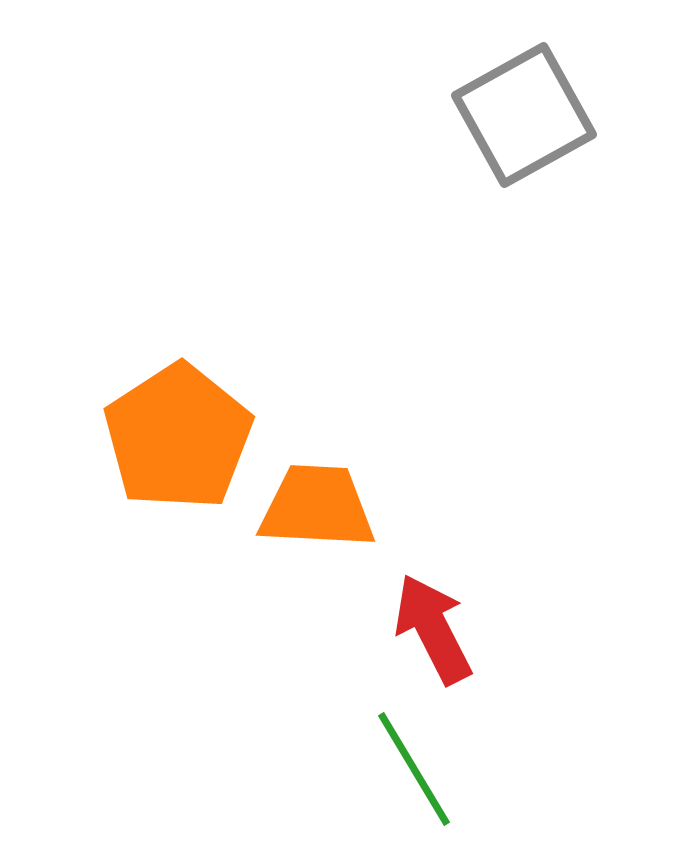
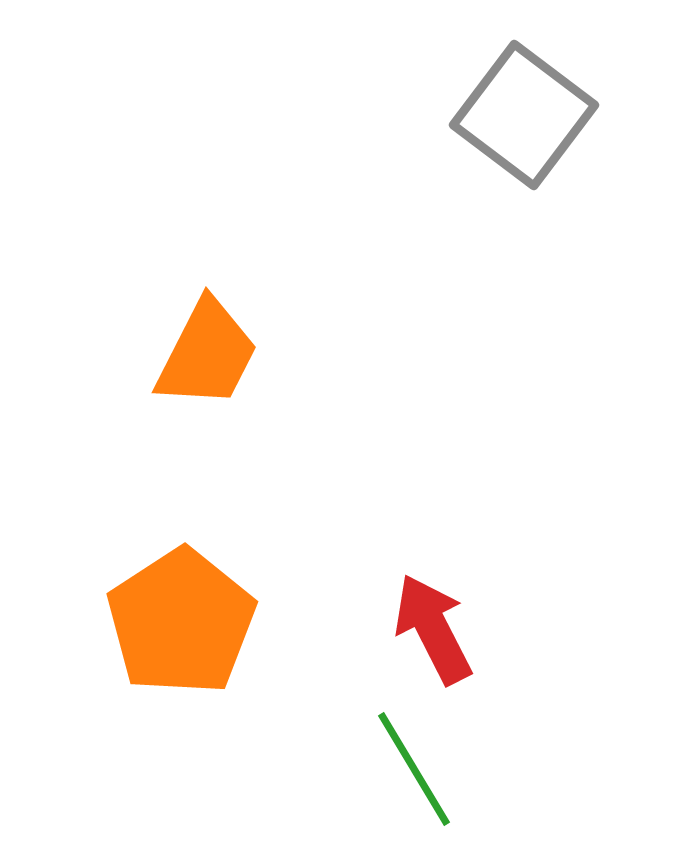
gray square: rotated 24 degrees counterclockwise
orange pentagon: moved 3 px right, 185 px down
orange trapezoid: moved 110 px left, 153 px up; rotated 114 degrees clockwise
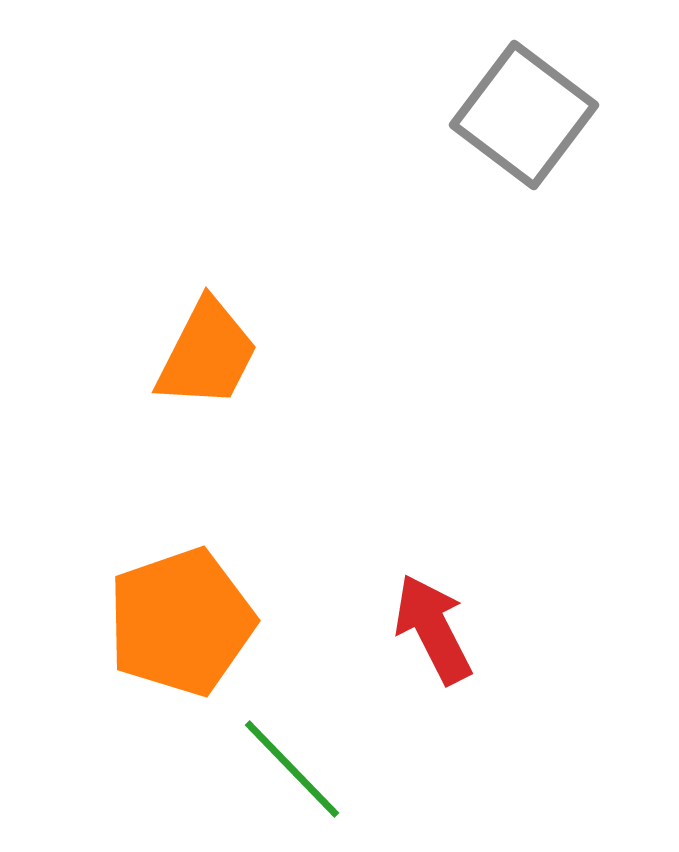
orange pentagon: rotated 14 degrees clockwise
green line: moved 122 px left; rotated 13 degrees counterclockwise
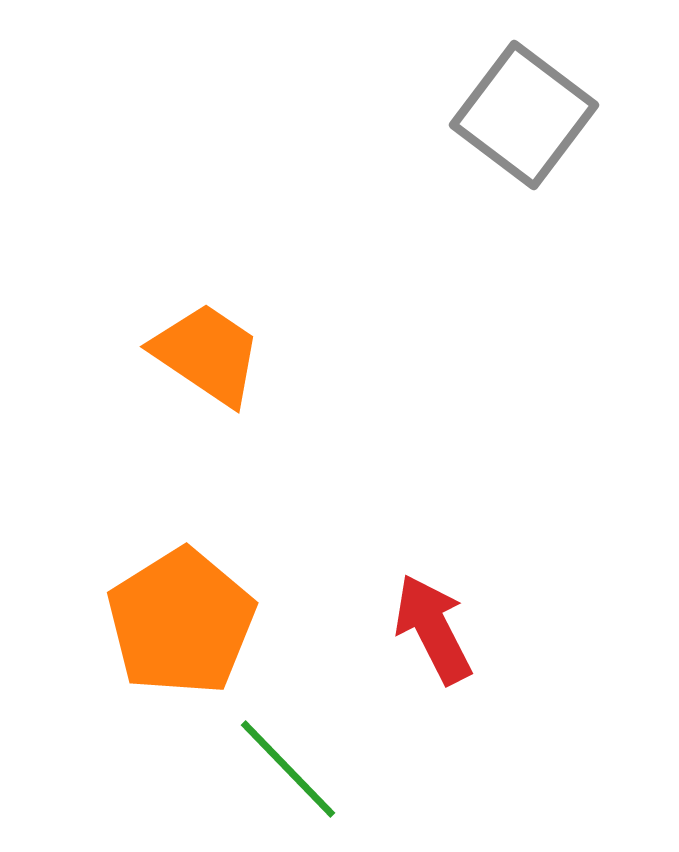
orange trapezoid: rotated 83 degrees counterclockwise
orange pentagon: rotated 13 degrees counterclockwise
green line: moved 4 px left
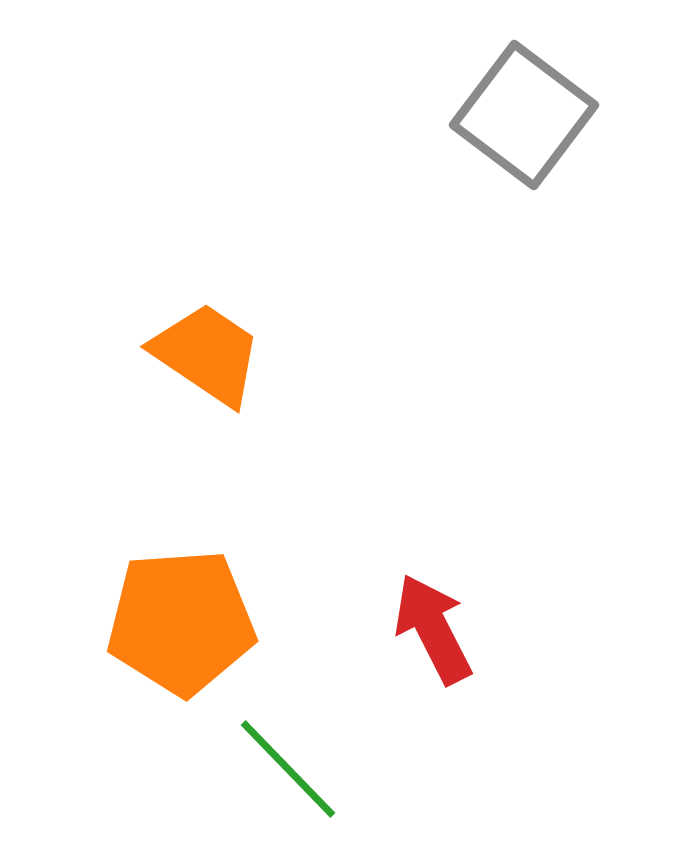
orange pentagon: rotated 28 degrees clockwise
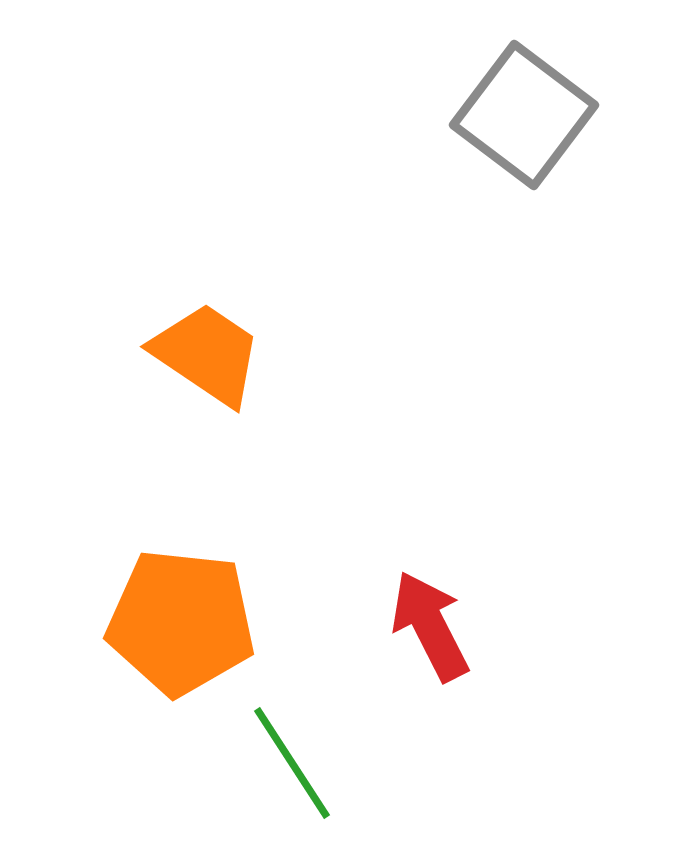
orange pentagon: rotated 10 degrees clockwise
red arrow: moved 3 px left, 3 px up
green line: moved 4 px right, 6 px up; rotated 11 degrees clockwise
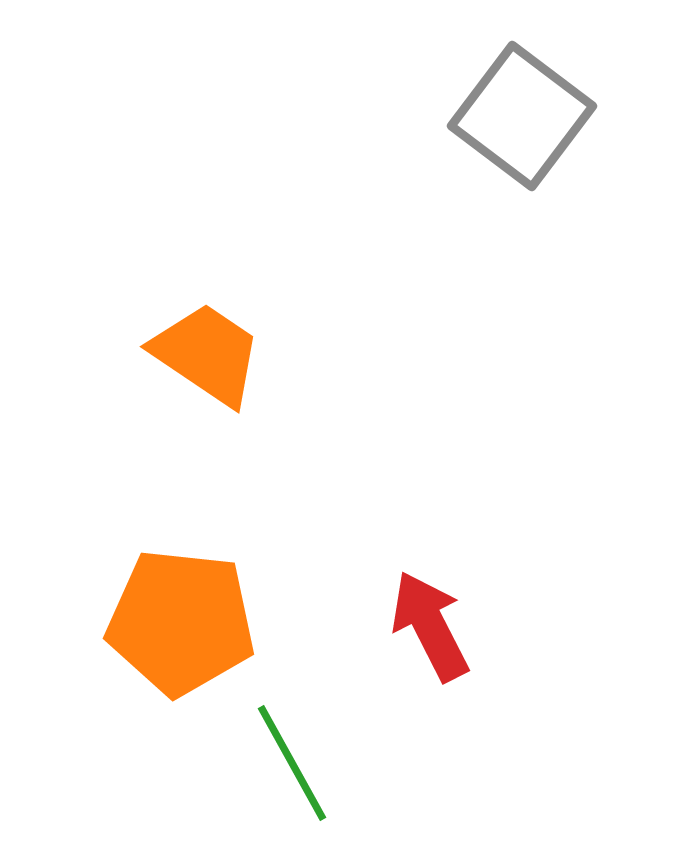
gray square: moved 2 px left, 1 px down
green line: rotated 4 degrees clockwise
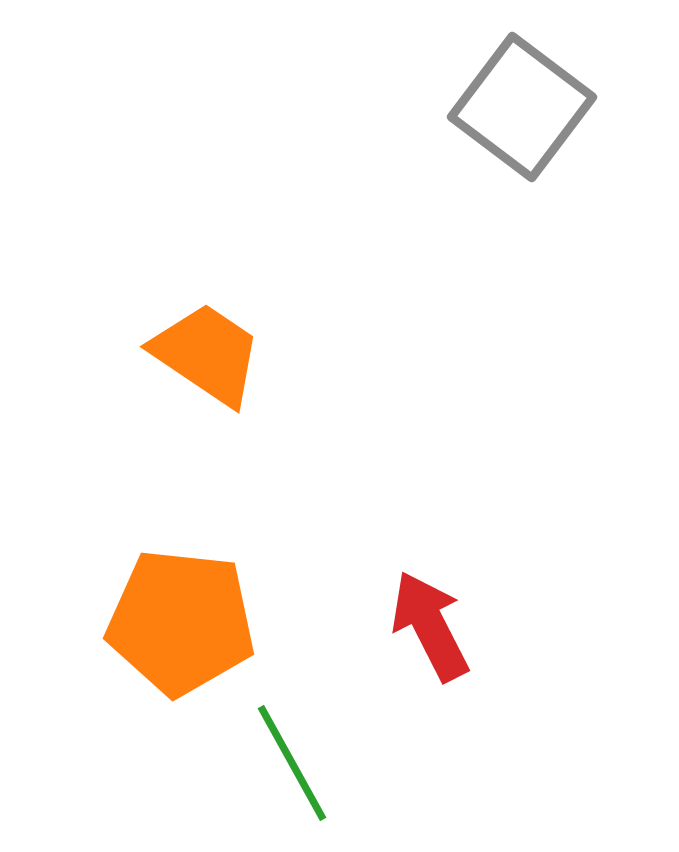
gray square: moved 9 px up
